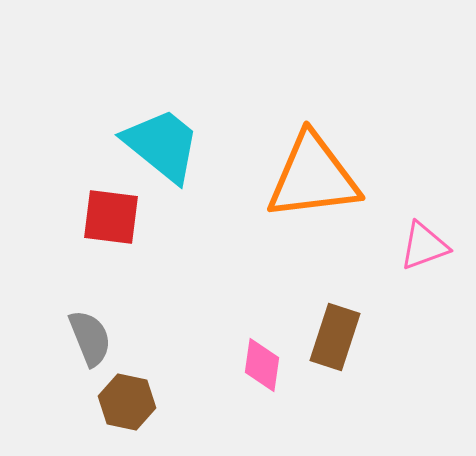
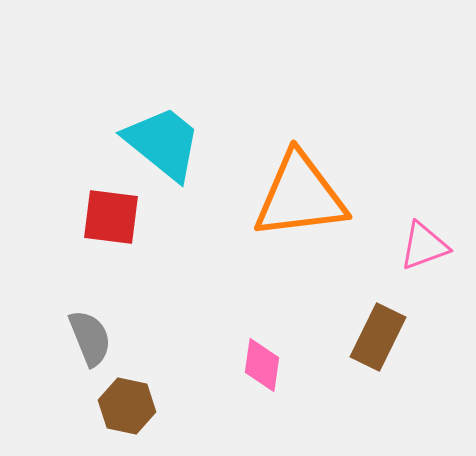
cyan trapezoid: moved 1 px right, 2 px up
orange triangle: moved 13 px left, 19 px down
brown rectangle: moved 43 px right; rotated 8 degrees clockwise
brown hexagon: moved 4 px down
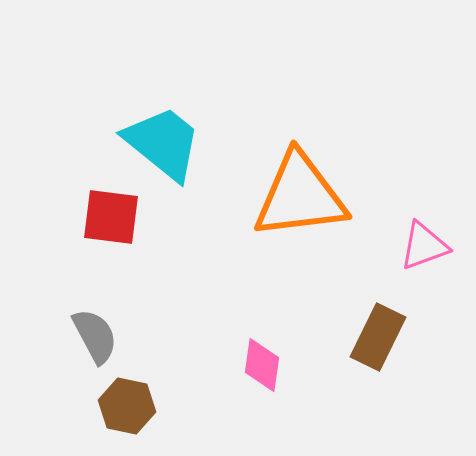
gray semicircle: moved 5 px right, 2 px up; rotated 6 degrees counterclockwise
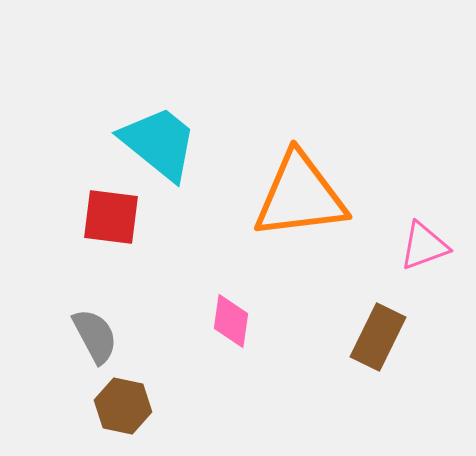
cyan trapezoid: moved 4 px left
pink diamond: moved 31 px left, 44 px up
brown hexagon: moved 4 px left
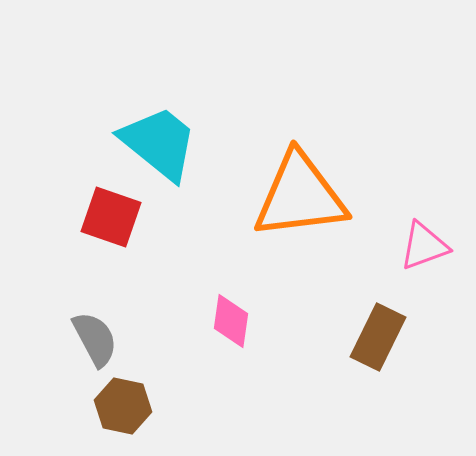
red square: rotated 12 degrees clockwise
gray semicircle: moved 3 px down
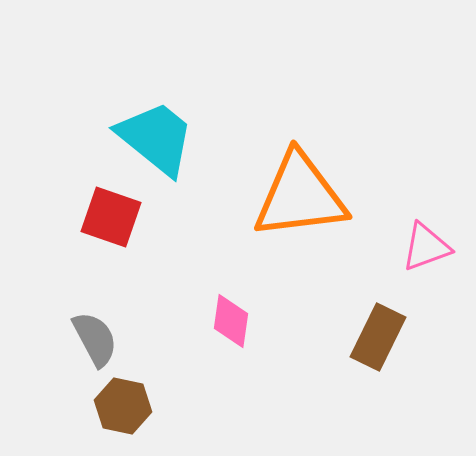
cyan trapezoid: moved 3 px left, 5 px up
pink triangle: moved 2 px right, 1 px down
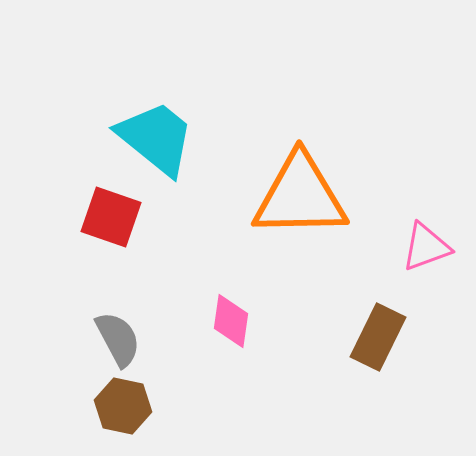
orange triangle: rotated 6 degrees clockwise
gray semicircle: moved 23 px right
